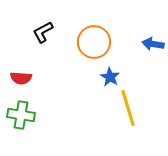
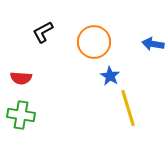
blue star: moved 1 px up
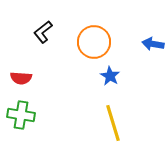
black L-shape: rotated 10 degrees counterclockwise
yellow line: moved 15 px left, 15 px down
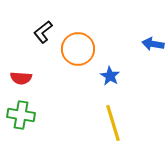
orange circle: moved 16 px left, 7 px down
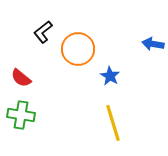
red semicircle: rotated 35 degrees clockwise
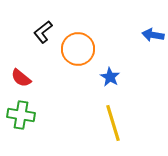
blue arrow: moved 9 px up
blue star: moved 1 px down
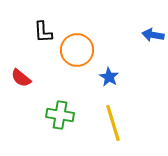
black L-shape: rotated 55 degrees counterclockwise
orange circle: moved 1 px left, 1 px down
blue star: moved 1 px left
green cross: moved 39 px right
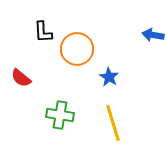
orange circle: moved 1 px up
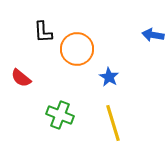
green cross: rotated 12 degrees clockwise
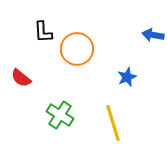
blue star: moved 18 px right; rotated 18 degrees clockwise
green cross: rotated 12 degrees clockwise
